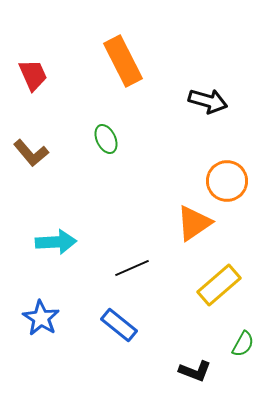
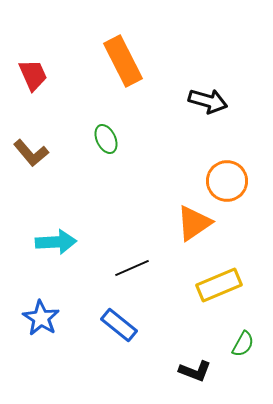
yellow rectangle: rotated 18 degrees clockwise
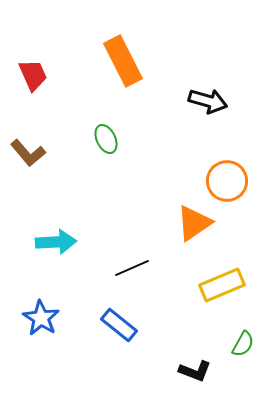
brown L-shape: moved 3 px left
yellow rectangle: moved 3 px right
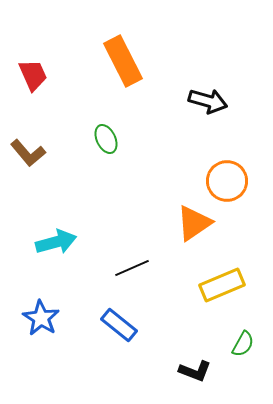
cyan arrow: rotated 12 degrees counterclockwise
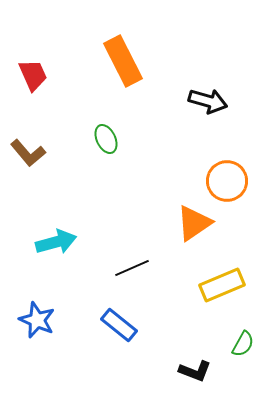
blue star: moved 4 px left, 2 px down; rotated 9 degrees counterclockwise
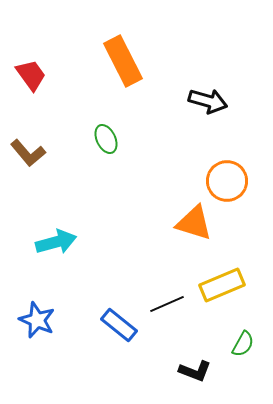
red trapezoid: moved 2 px left; rotated 12 degrees counterclockwise
orange triangle: rotated 51 degrees clockwise
black line: moved 35 px right, 36 px down
